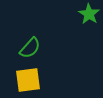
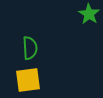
green semicircle: rotated 45 degrees counterclockwise
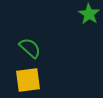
green semicircle: rotated 45 degrees counterclockwise
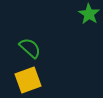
yellow square: rotated 12 degrees counterclockwise
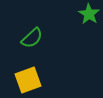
green semicircle: moved 2 px right, 10 px up; rotated 95 degrees clockwise
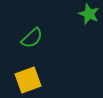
green star: rotated 10 degrees counterclockwise
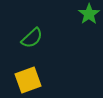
green star: rotated 15 degrees clockwise
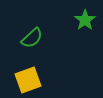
green star: moved 4 px left, 6 px down
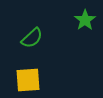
yellow square: rotated 16 degrees clockwise
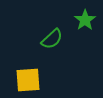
green semicircle: moved 20 px right, 1 px down
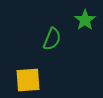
green semicircle: rotated 25 degrees counterclockwise
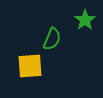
yellow square: moved 2 px right, 14 px up
